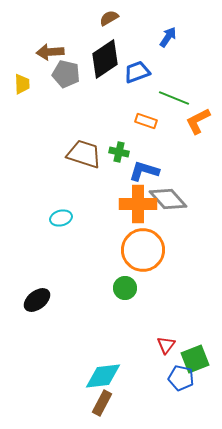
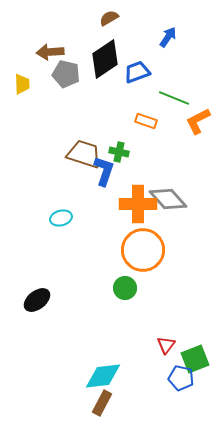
blue L-shape: moved 40 px left; rotated 92 degrees clockwise
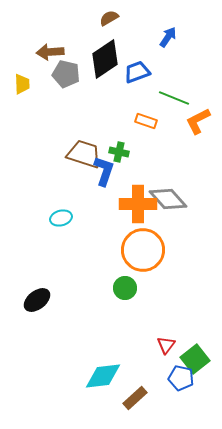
green square: rotated 16 degrees counterclockwise
brown rectangle: moved 33 px right, 5 px up; rotated 20 degrees clockwise
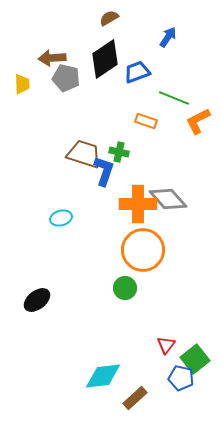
brown arrow: moved 2 px right, 6 px down
gray pentagon: moved 4 px down
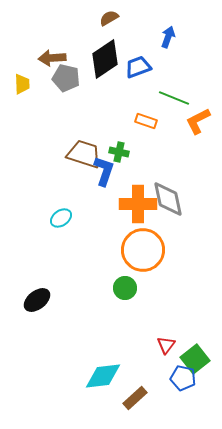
blue arrow: rotated 15 degrees counterclockwise
blue trapezoid: moved 1 px right, 5 px up
gray diamond: rotated 30 degrees clockwise
cyan ellipse: rotated 20 degrees counterclockwise
blue pentagon: moved 2 px right
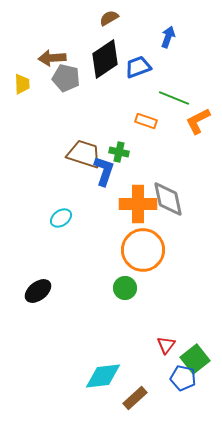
black ellipse: moved 1 px right, 9 px up
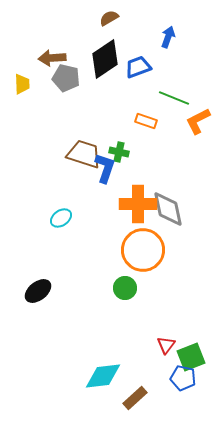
blue L-shape: moved 1 px right, 3 px up
gray diamond: moved 10 px down
green square: moved 4 px left, 2 px up; rotated 16 degrees clockwise
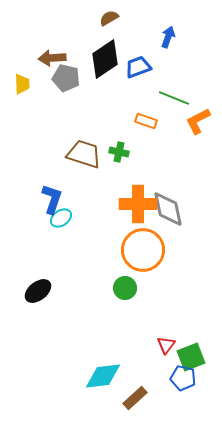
blue L-shape: moved 53 px left, 31 px down
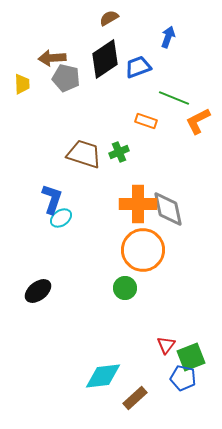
green cross: rotated 36 degrees counterclockwise
